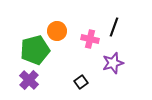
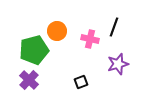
green pentagon: moved 1 px left
purple star: moved 5 px right, 1 px down
black square: rotated 16 degrees clockwise
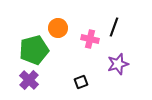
orange circle: moved 1 px right, 3 px up
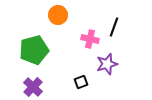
orange circle: moved 13 px up
purple star: moved 11 px left
purple cross: moved 4 px right, 7 px down
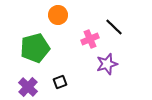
black line: rotated 66 degrees counterclockwise
pink cross: rotated 36 degrees counterclockwise
green pentagon: moved 1 px right, 2 px up
black square: moved 21 px left
purple cross: moved 5 px left
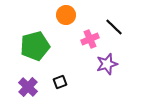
orange circle: moved 8 px right
green pentagon: moved 2 px up
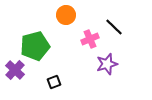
black square: moved 6 px left
purple cross: moved 13 px left, 17 px up
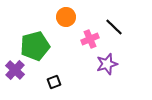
orange circle: moved 2 px down
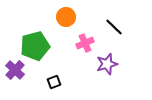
pink cross: moved 5 px left, 4 px down
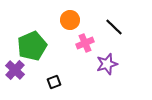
orange circle: moved 4 px right, 3 px down
green pentagon: moved 3 px left; rotated 8 degrees counterclockwise
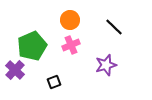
pink cross: moved 14 px left, 2 px down
purple star: moved 1 px left, 1 px down
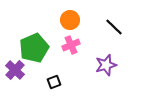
green pentagon: moved 2 px right, 2 px down
